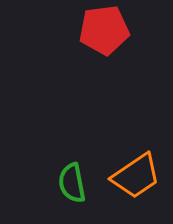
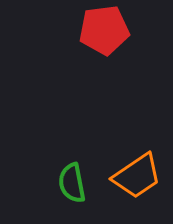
orange trapezoid: moved 1 px right
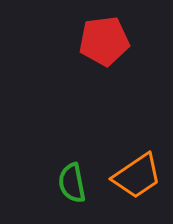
red pentagon: moved 11 px down
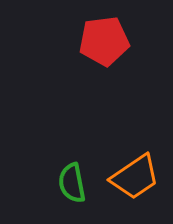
orange trapezoid: moved 2 px left, 1 px down
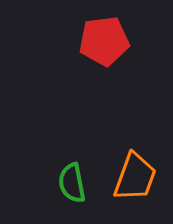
orange trapezoid: rotated 36 degrees counterclockwise
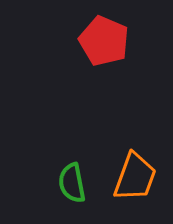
red pentagon: rotated 30 degrees clockwise
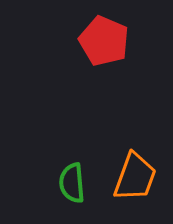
green semicircle: rotated 6 degrees clockwise
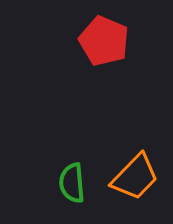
orange trapezoid: rotated 24 degrees clockwise
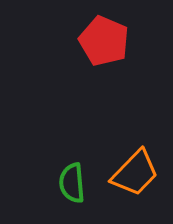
orange trapezoid: moved 4 px up
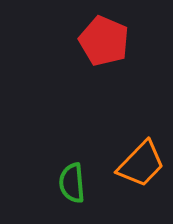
orange trapezoid: moved 6 px right, 9 px up
